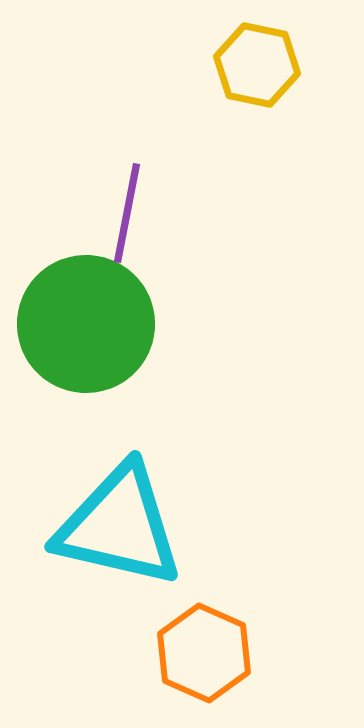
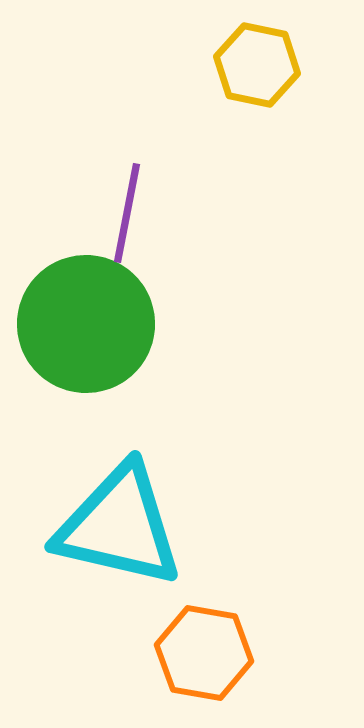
orange hexagon: rotated 14 degrees counterclockwise
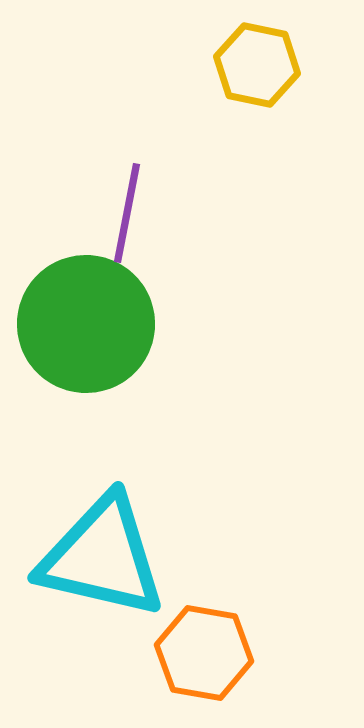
cyan triangle: moved 17 px left, 31 px down
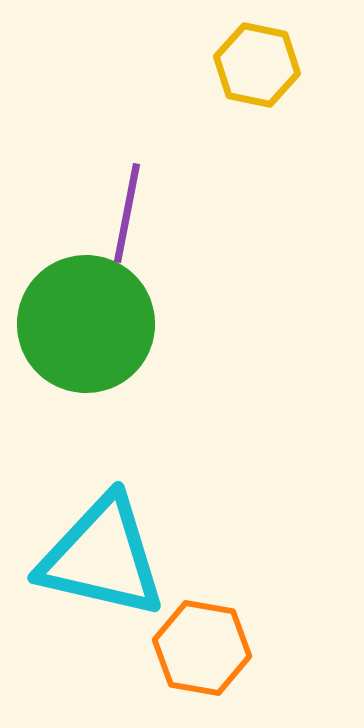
orange hexagon: moved 2 px left, 5 px up
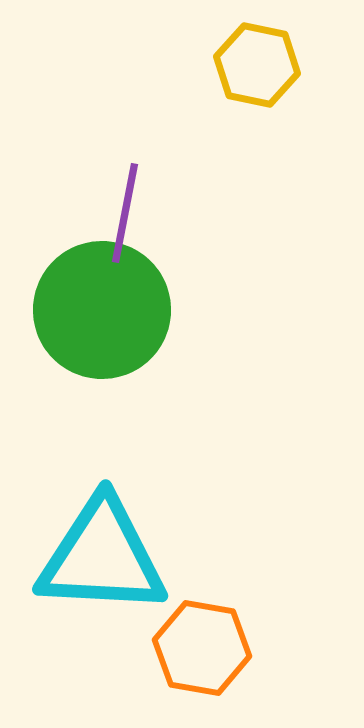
purple line: moved 2 px left
green circle: moved 16 px right, 14 px up
cyan triangle: rotated 10 degrees counterclockwise
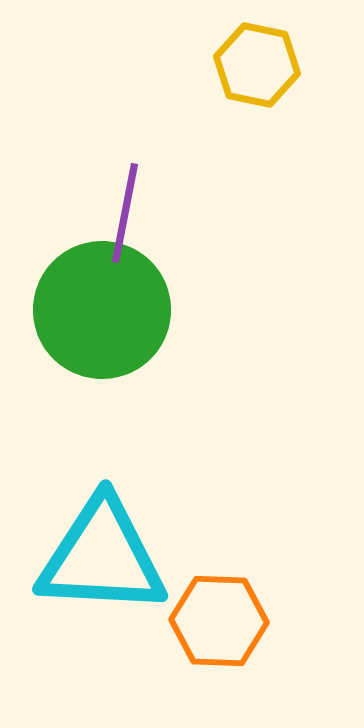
orange hexagon: moved 17 px right, 27 px up; rotated 8 degrees counterclockwise
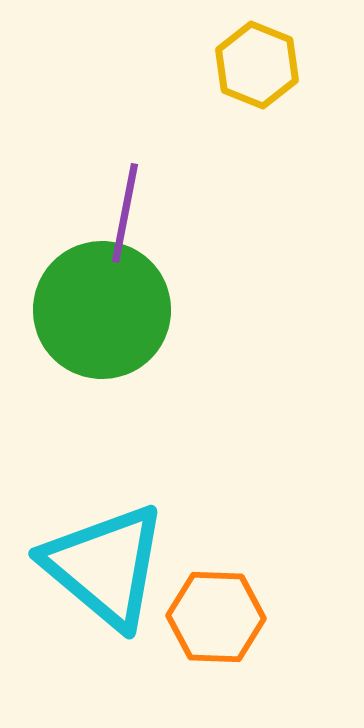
yellow hexagon: rotated 10 degrees clockwise
cyan triangle: moved 3 px right, 9 px down; rotated 37 degrees clockwise
orange hexagon: moved 3 px left, 4 px up
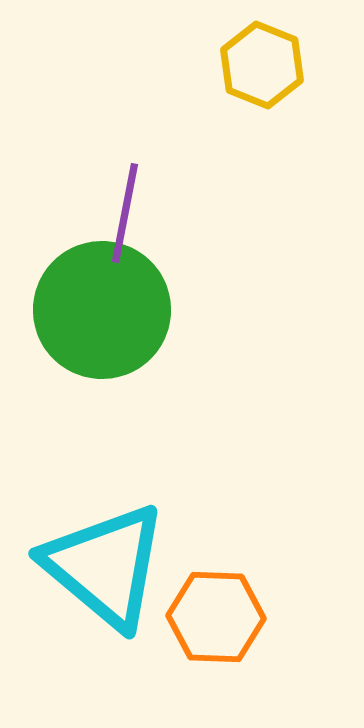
yellow hexagon: moved 5 px right
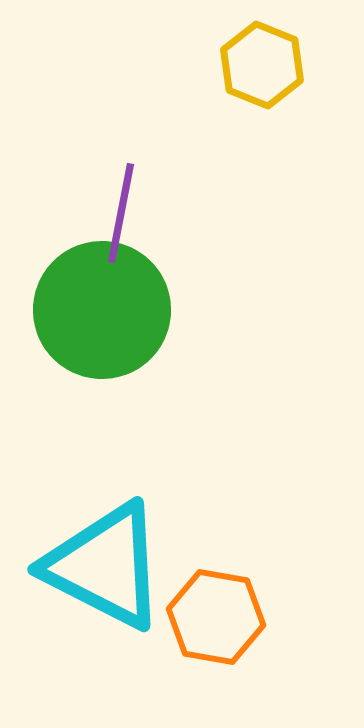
purple line: moved 4 px left
cyan triangle: rotated 13 degrees counterclockwise
orange hexagon: rotated 8 degrees clockwise
